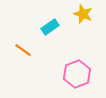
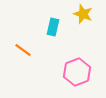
cyan rectangle: moved 3 px right; rotated 42 degrees counterclockwise
pink hexagon: moved 2 px up
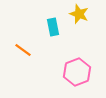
yellow star: moved 4 px left
cyan rectangle: rotated 24 degrees counterclockwise
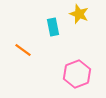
pink hexagon: moved 2 px down
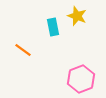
yellow star: moved 2 px left, 2 px down
pink hexagon: moved 4 px right, 5 px down
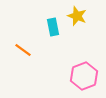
pink hexagon: moved 3 px right, 3 px up
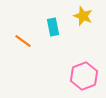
yellow star: moved 6 px right
orange line: moved 9 px up
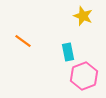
cyan rectangle: moved 15 px right, 25 px down
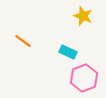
cyan rectangle: rotated 54 degrees counterclockwise
pink hexagon: moved 2 px down
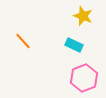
orange line: rotated 12 degrees clockwise
cyan rectangle: moved 6 px right, 7 px up
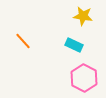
yellow star: rotated 12 degrees counterclockwise
pink hexagon: rotated 12 degrees counterclockwise
